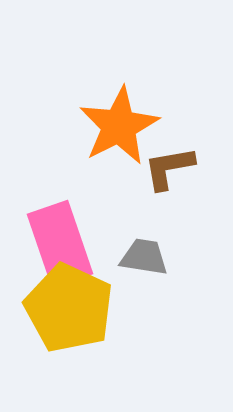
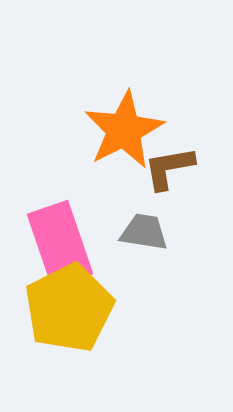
orange star: moved 5 px right, 4 px down
gray trapezoid: moved 25 px up
yellow pentagon: rotated 20 degrees clockwise
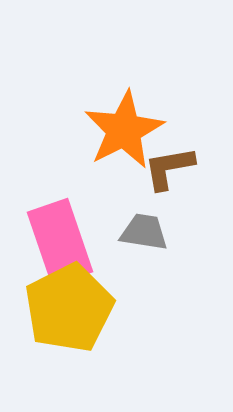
pink rectangle: moved 2 px up
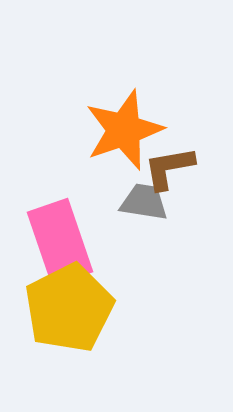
orange star: rotated 8 degrees clockwise
gray trapezoid: moved 30 px up
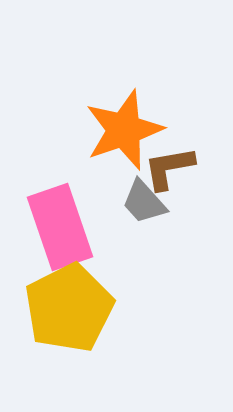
gray trapezoid: rotated 141 degrees counterclockwise
pink rectangle: moved 15 px up
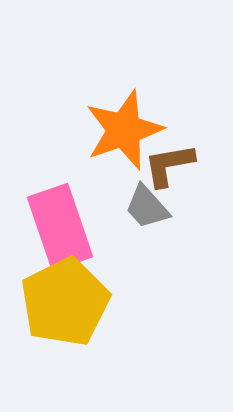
brown L-shape: moved 3 px up
gray trapezoid: moved 3 px right, 5 px down
yellow pentagon: moved 4 px left, 6 px up
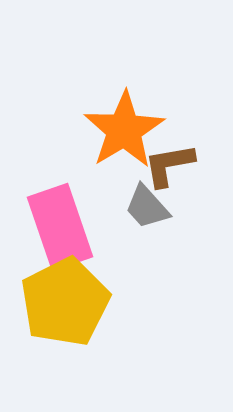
orange star: rotated 12 degrees counterclockwise
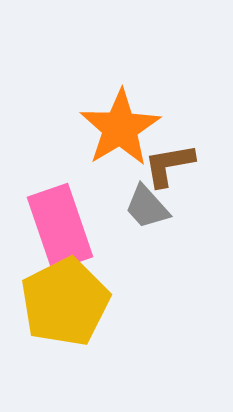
orange star: moved 4 px left, 2 px up
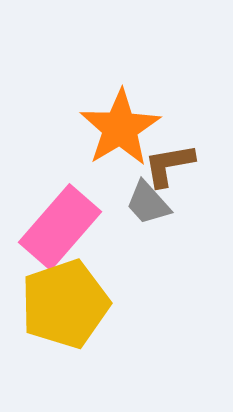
gray trapezoid: moved 1 px right, 4 px up
pink rectangle: rotated 60 degrees clockwise
yellow pentagon: moved 2 px down; rotated 8 degrees clockwise
